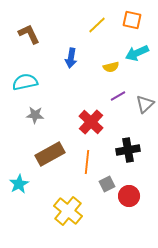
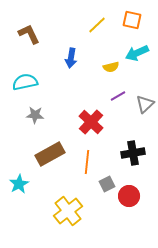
black cross: moved 5 px right, 3 px down
yellow cross: rotated 12 degrees clockwise
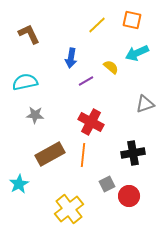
yellow semicircle: rotated 126 degrees counterclockwise
purple line: moved 32 px left, 15 px up
gray triangle: rotated 24 degrees clockwise
red cross: rotated 15 degrees counterclockwise
orange line: moved 4 px left, 7 px up
yellow cross: moved 1 px right, 2 px up
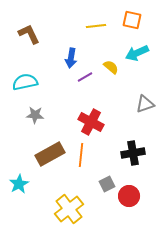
yellow line: moved 1 px left, 1 px down; rotated 36 degrees clockwise
purple line: moved 1 px left, 4 px up
orange line: moved 2 px left
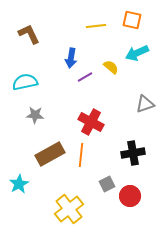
red circle: moved 1 px right
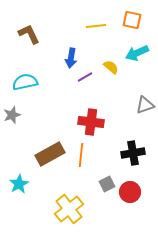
gray triangle: moved 1 px down
gray star: moved 23 px left; rotated 24 degrees counterclockwise
red cross: rotated 20 degrees counterclockwise
red circle: moved 4 px up
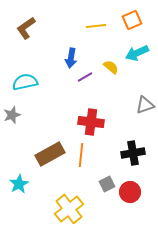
orange square: rotated 36 degrees counterclockwise
brown L-shape: moved 3 px left, 6 px up; rotated 100 degrees counterclockwise
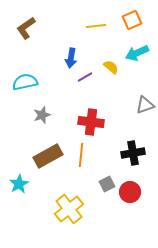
gray star: moved 30 px right
brown rectangle: moved 2 px left, 2 px down
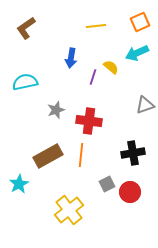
orange square: moved 8 px right, 2 px down
purple line: moved 8 px right; rotated 42 degrees counterclockwise
gray star: moved 14 px right, 5 px up
red cross: moved 2 px left, 1 px up
yellow cross: moved 1 px down
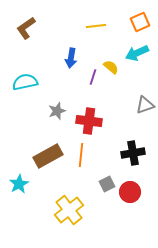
gray star: moved 1 px right, 1 px down
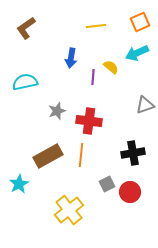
purple line: rotated 14 degrees counterclockwise
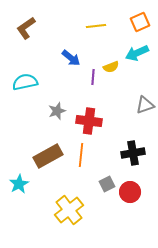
blue arrow: rotated 60 degrees counterclockwise
yellow semicircle: rotated 119 degrees clockwise
